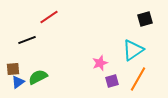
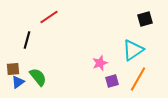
black line: rotated 54 degrees counterclockwise
green semicircle: rotated 78 degrees clockwise
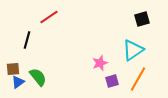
black square: moved 3 px left
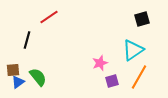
brown square: moved 1 px down
orange line: moved 1 px right, 2 px up
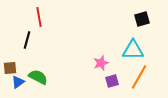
red line: moved 10 px left; rotated 66 degrees counterclockwise
cyan triangle: rotated 35 degrees clockwise
pink star: moved 1 px right
brown square: moved 3 px left, 2 px up
green semicircle: rotated 24 degrees counterclockwise
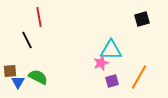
black line: rotated 42 degrees counterclockwise
cyan triangle: moved 22 px left
brown square: moved 3 px down
blue triangle: rotated 24 degrees counterclockwise
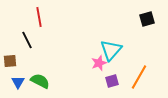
black square: moved 5 px right
cyan triangle: rotated 50 degrees counterclockwise
pink star: moved 2 px left
brown square: moved 10 px up
green semicircle: moved 2 px right, 4 px down
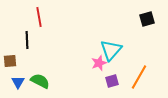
black line: rotated 24 degrees clockwise
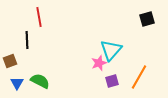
brown square: rotated 16 degrees counterclockwise
blue triangle: moved 1 px left, 1 px down
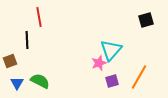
black square: moved 1 px left, 1 px down
